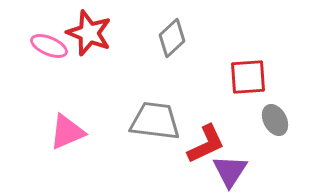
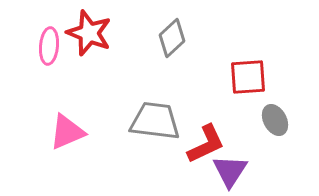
pink ellipse: rotated 72 degrees clockwise
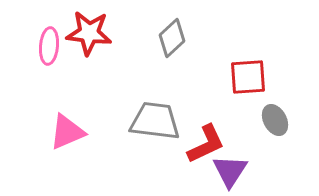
red star: rotated 15 degrees counterclockwise
